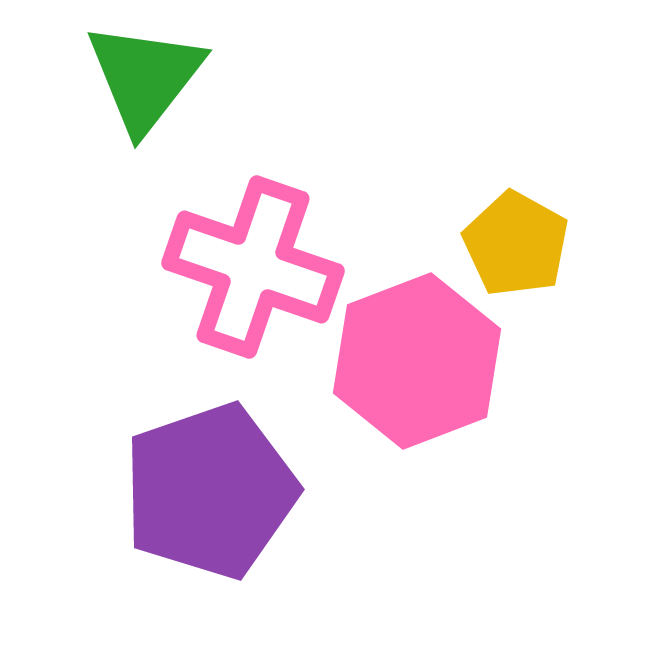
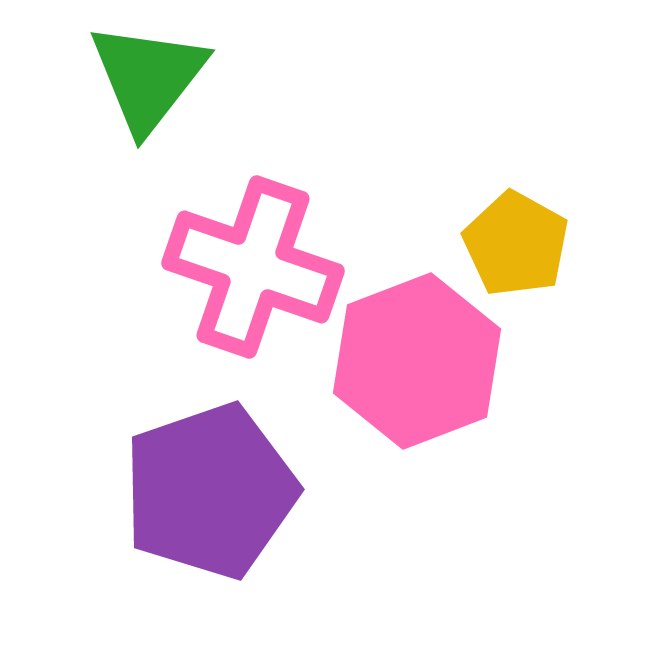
green triangle: moved 3 px right
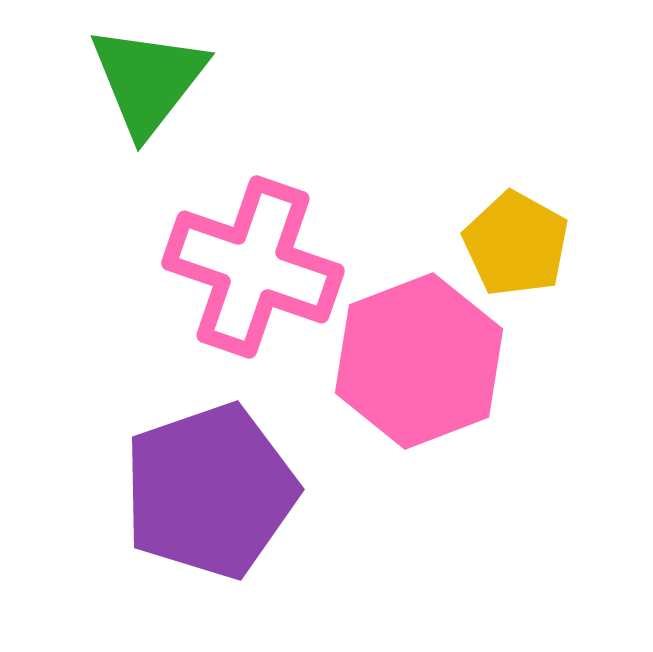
green triangle: moved 3 px down
pink hexagon: moved 2 px right
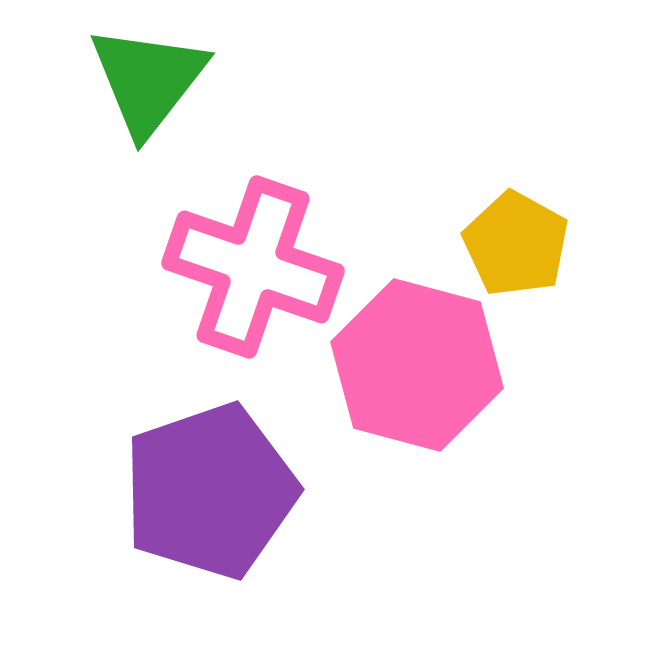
pink hexagon: moved 2 px left, 4 px down; rotated 24 degrees counterclockwise
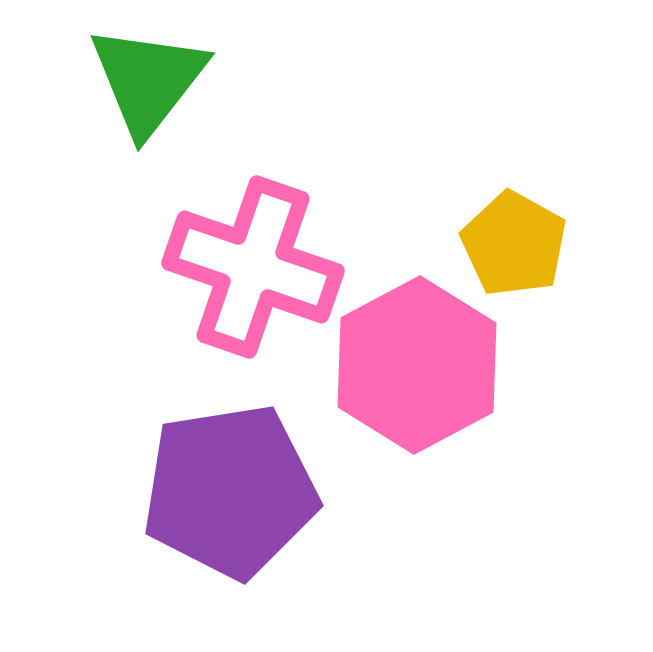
yellow pentagon: moved 2 px left
pink hexagon: rotated 17 degrees clockwise
purple pentagon: moved 20 px right; rotated 10 degrees clockwise
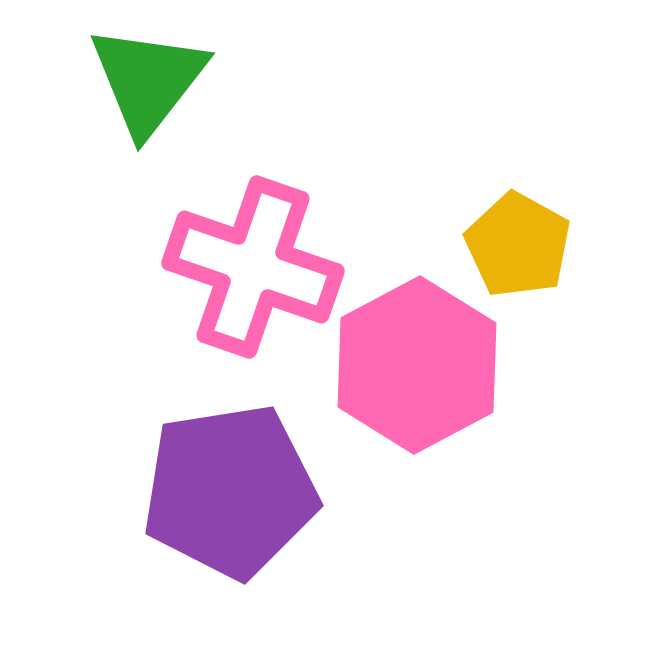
yellow pentagon: moved 4 px right, 1 px down
